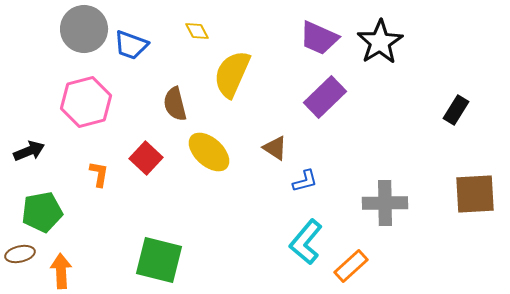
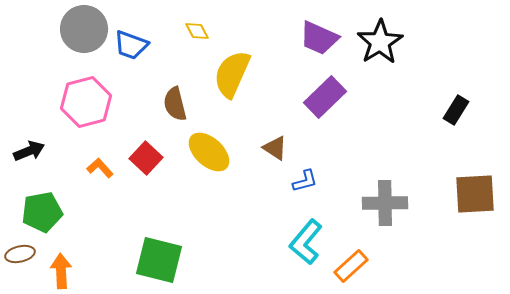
orange L-shape: moved 1 px right, 6 px up; rotated 52 degrees counterclockwise
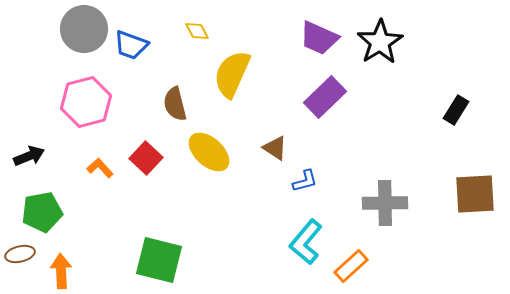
black arrow: moved 5 px down
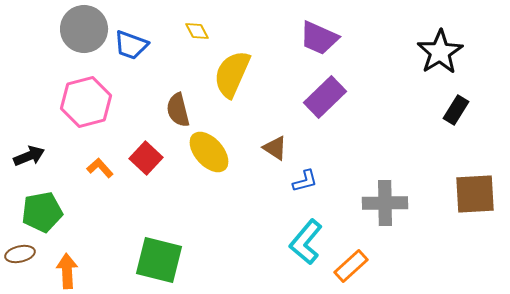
black star: moved 60 px right, 10 px down
brown semicircle: moved 3 px right, 6 px down
yellow ellipse: rotated 6 degrees clockwise
orange arrow: moved 6 px right
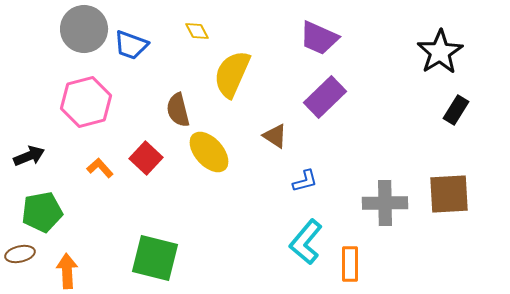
brown triangle: moved 12 px up
brown square: moved 26 px left
green square: moved 4 px left, 2 px up
orange rectangle: moved 1 px left, 2 px up; rotated 48 degrees counterclockwise
